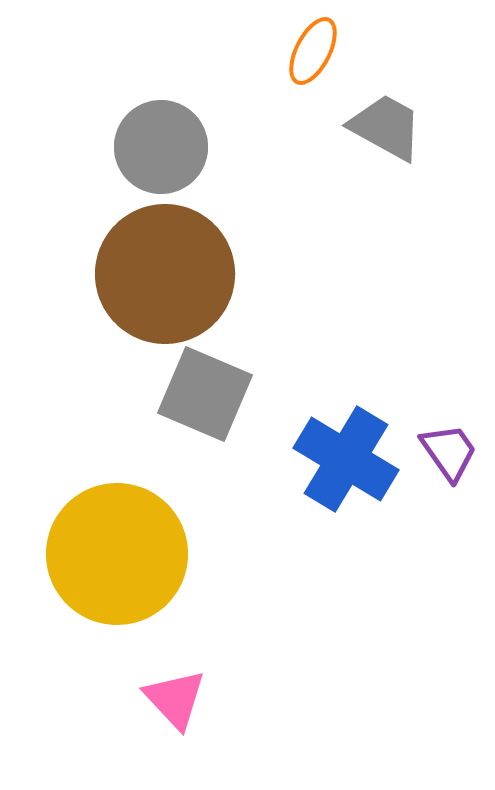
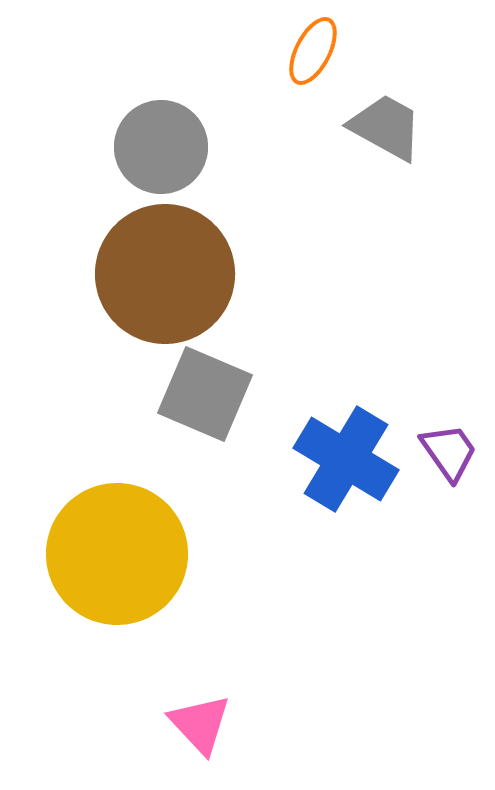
pink triangle: moved 25 px right, 25 px down
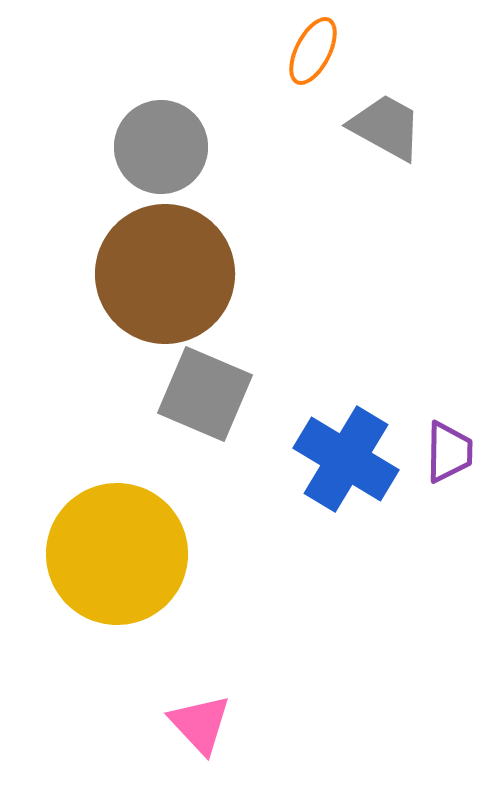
purple trapezoid: rotated 36 degrees clockwise
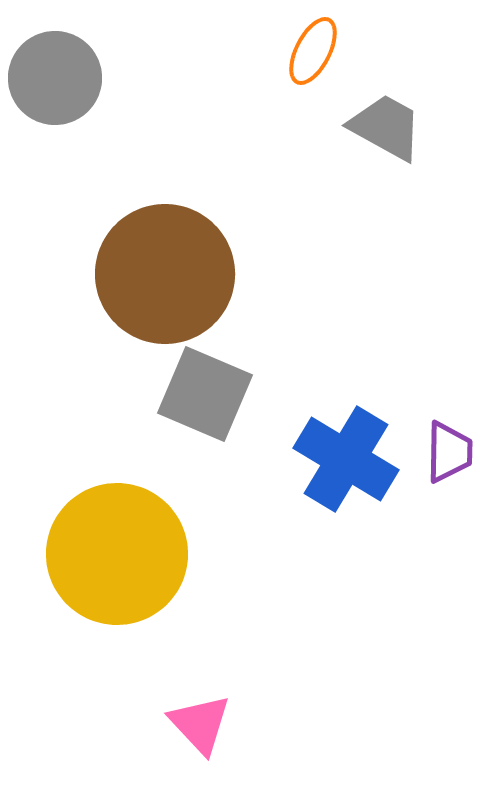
gray circle: moved 106 px left, 69 px up
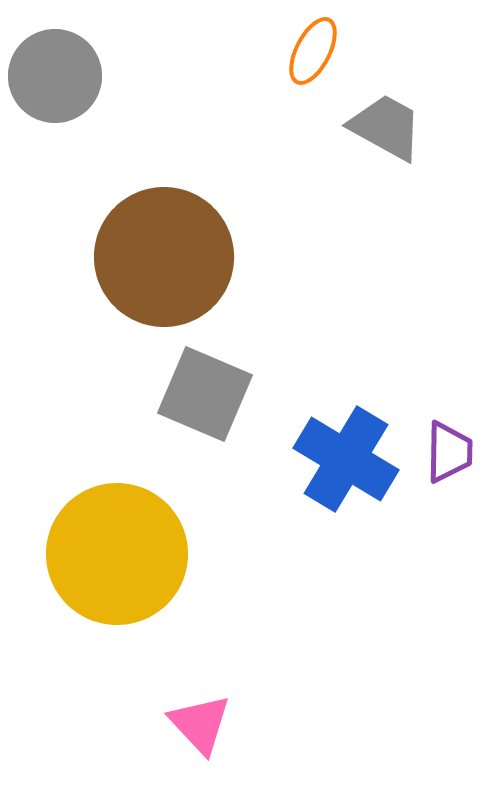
gray circle: moved 2 px up
brown circle: moved 1 px left, 17 px up
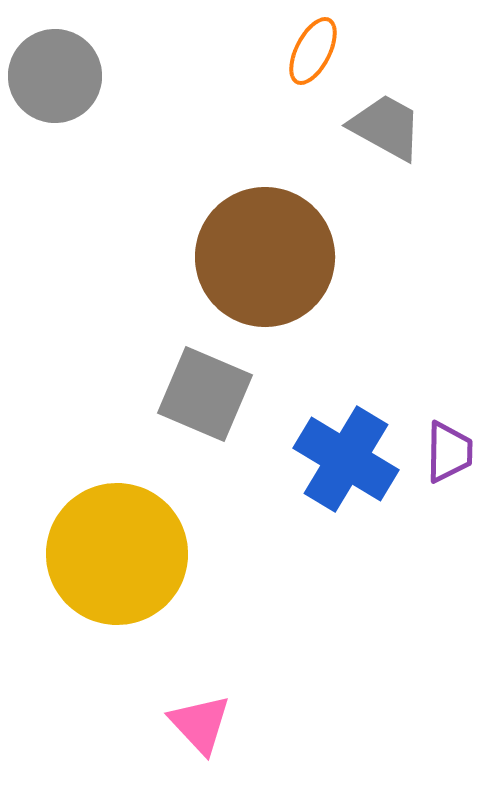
brown circle: moved 101 px right
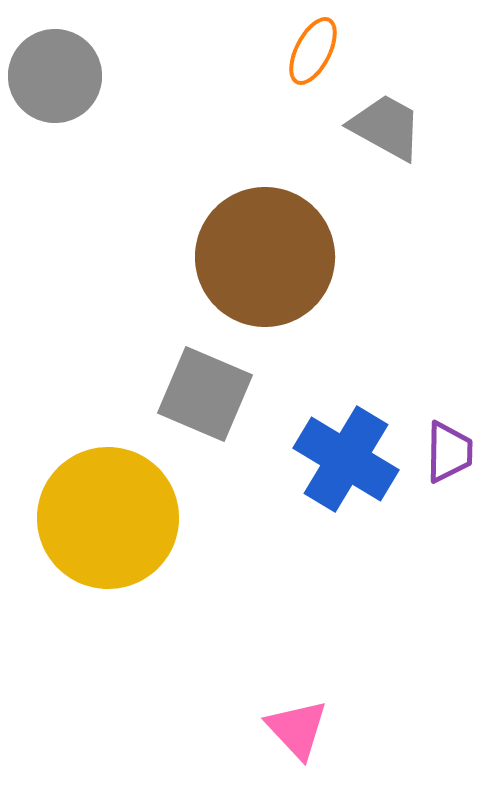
yellow circle: moved 9 px left, 36 px up
pink triangle: moved 97 px right, 5 px down
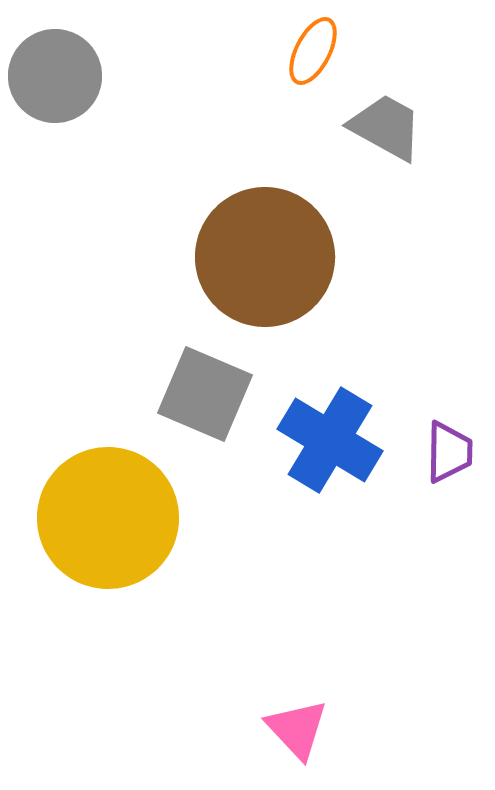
blue cross: moved 16 px left, 19 px up
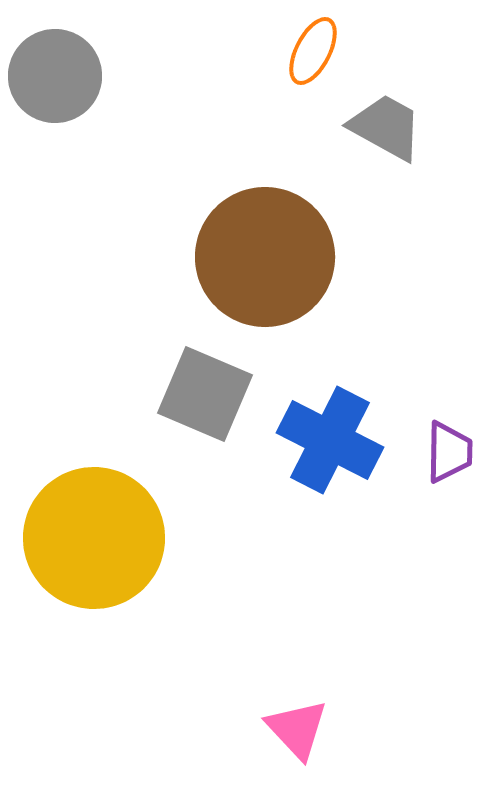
blue cross: rotated 4 degrees counterclockwise
yellow circle: moved 14 px left, 20 px down
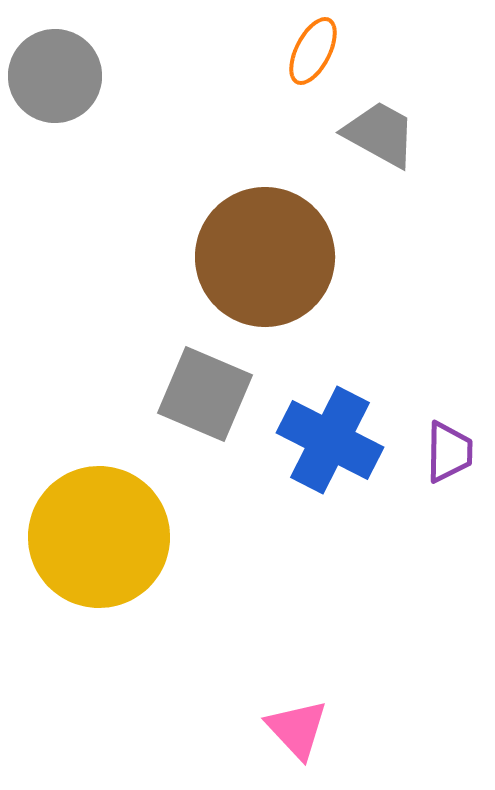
gray trapezoid: moved 6 px left, 7 px down
yellow circle: moved 5 px right, 1 px up
